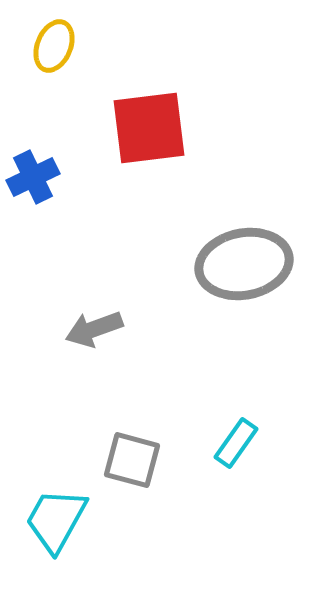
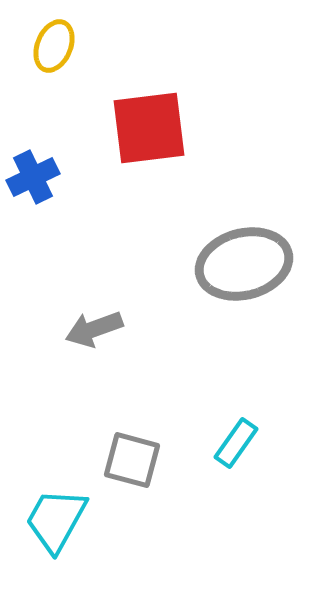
gray ellipse: rotated 4 degrees counterclockwise
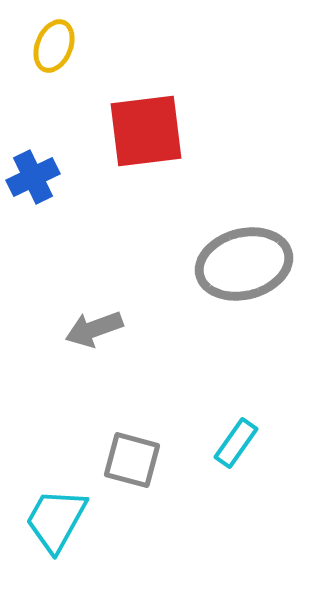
red square: moved 3 px left, 3 px down
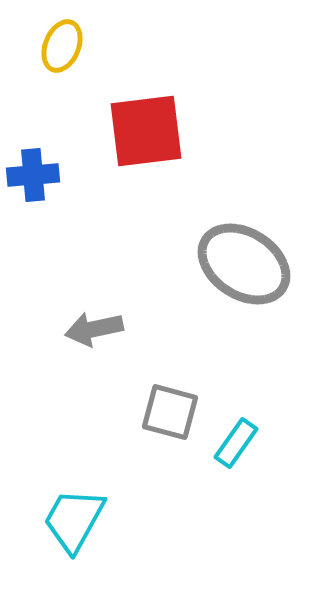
yellow ellipse: moved 8 px right
blue cross: moved 2 px up; rotated 21 degrees clockwise
gray ellipse: rotated 48 degrees clockwise
gray arrow: rotated 8 degrees clockwise
gray square: moved 38 px right, 48 px up
cyan trapezoid: moved 18 px right
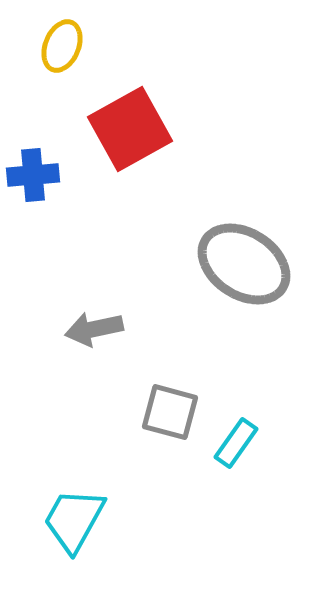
red square: moved 16 px left, 2 px up; rotated 22 degrees counterclockwise
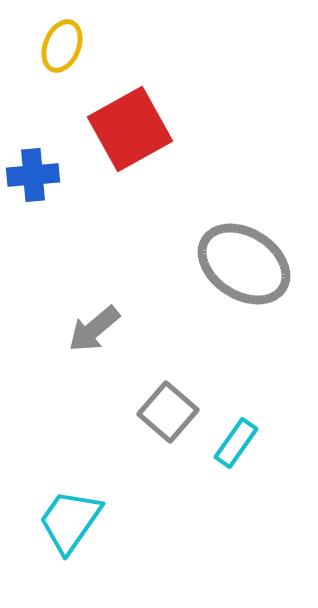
gray arrow: rotated 28 degrees counterclockwise
gray square: moved 2 px left; rotated 26 degrees clockwise
cyan trapezoid: moved 4 px left, 1 px down; rotated 6 degrees clockwise
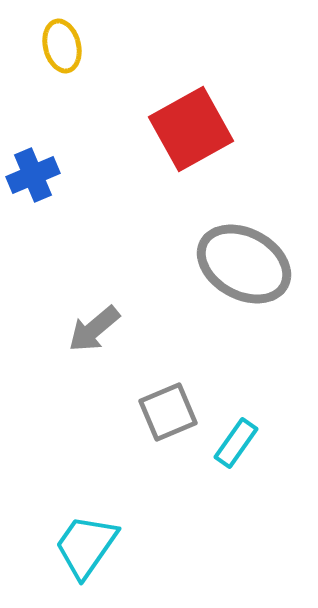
yellow ellipse: rotated 36 degrees counterclockwise
red square: moved 61 px right
blue cross: rotated 18 degrees counterclockwise
gray ellipse: rotated 4 degrees counterclockwise
gray square: rotated 26 degrees clockwise
cyan trapezoid: moved 16 px right, 25 px down
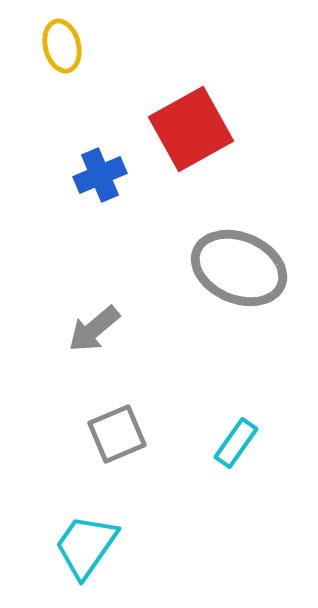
blue cross: moved 67 px right
gray ellipse: moved 5 px left, 4 px down; rotated 6 degrees counterclockwise
gray square: moved 51 px left, 22 px down
